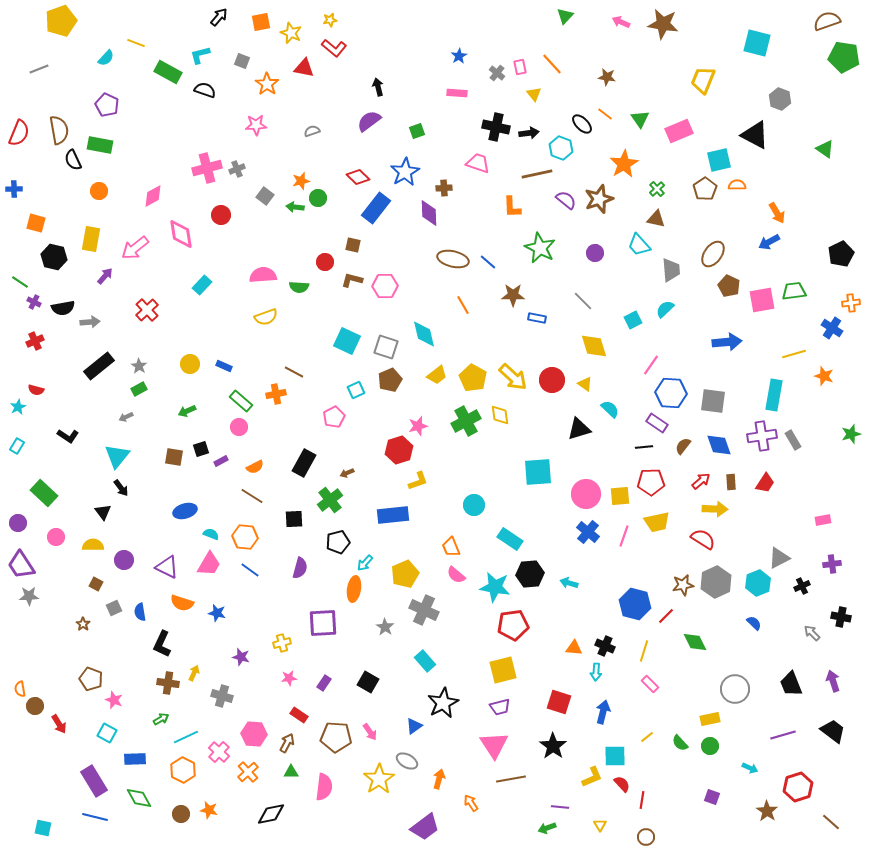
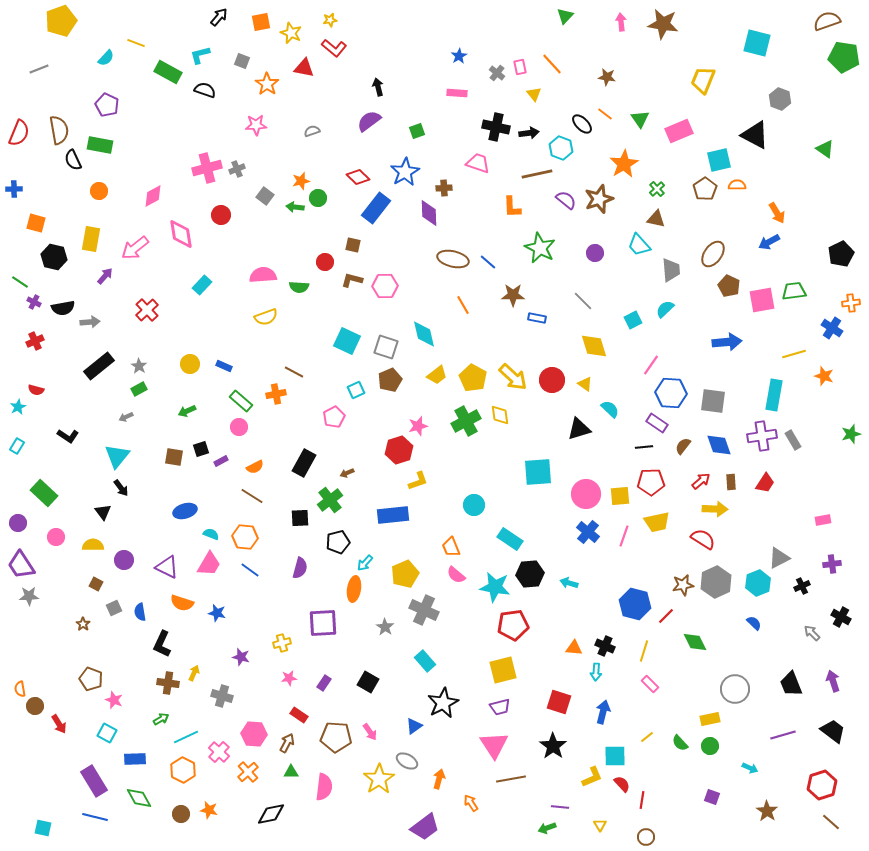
pink arrow at (621, 22): rotated 60 degrees clockwise
black square at (294, 519): moved 6 px right, 1 px up
black cross at (841, 617): rotated 18 degrees clockwise
red hexagon at (798, 787): moved 24 px right, 2 px up
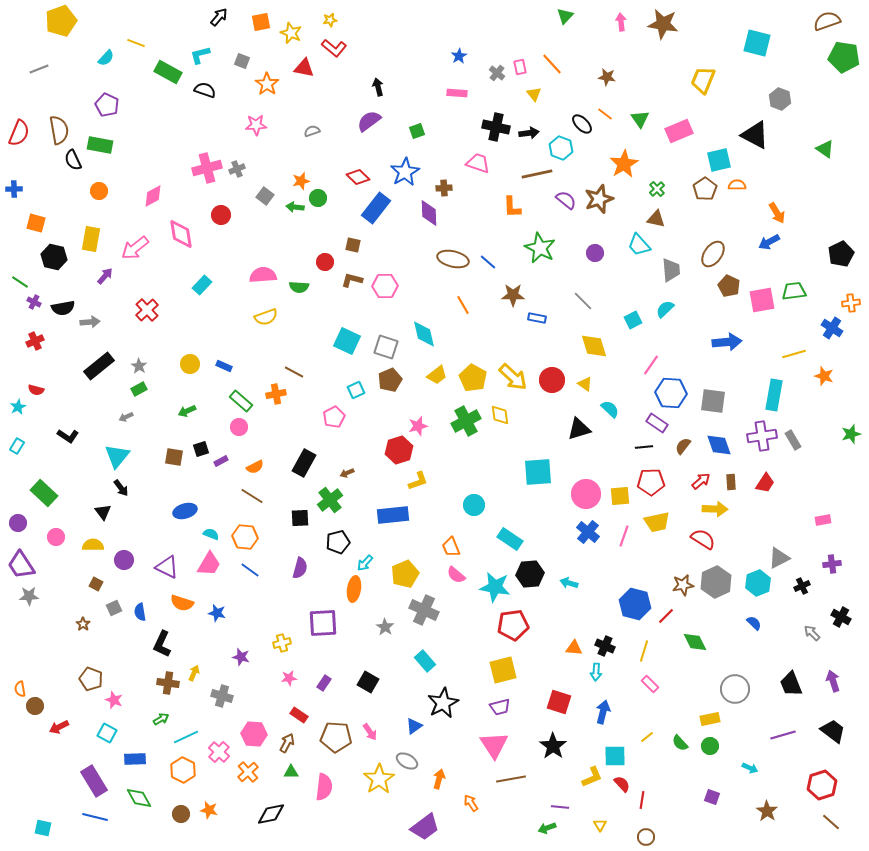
red arrow at (59, 724): moved 3 px down; rotated 96 degrees clockwise
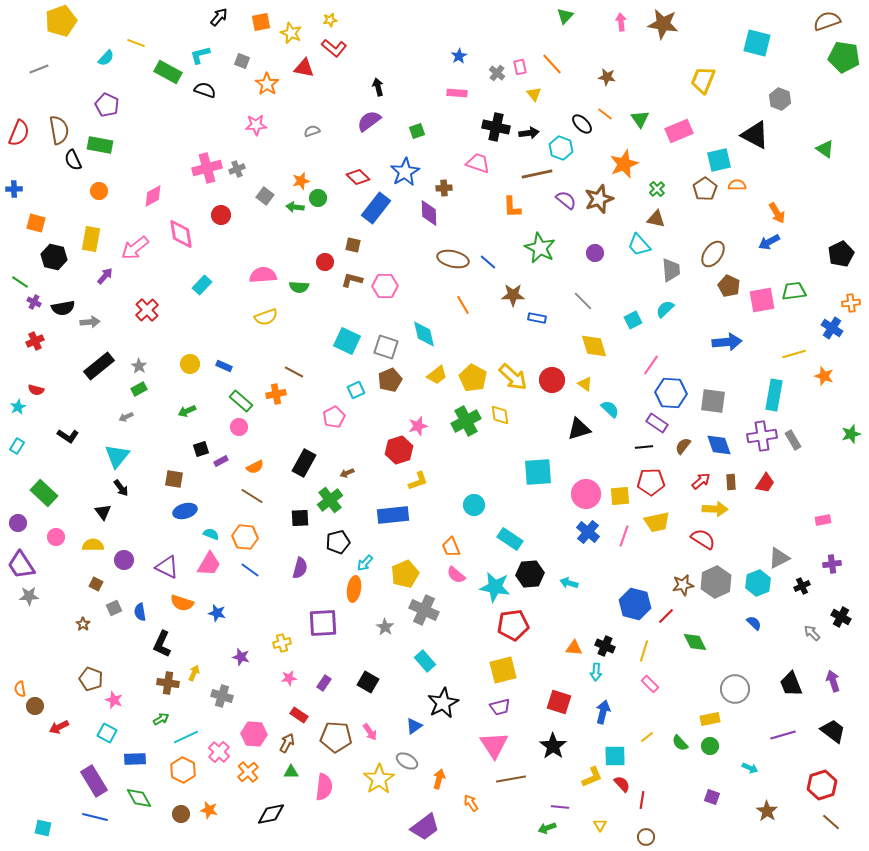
orange star at (624, 164): rotated 8 degrees clockwise
brown square at (174, 457): moved 22 px down
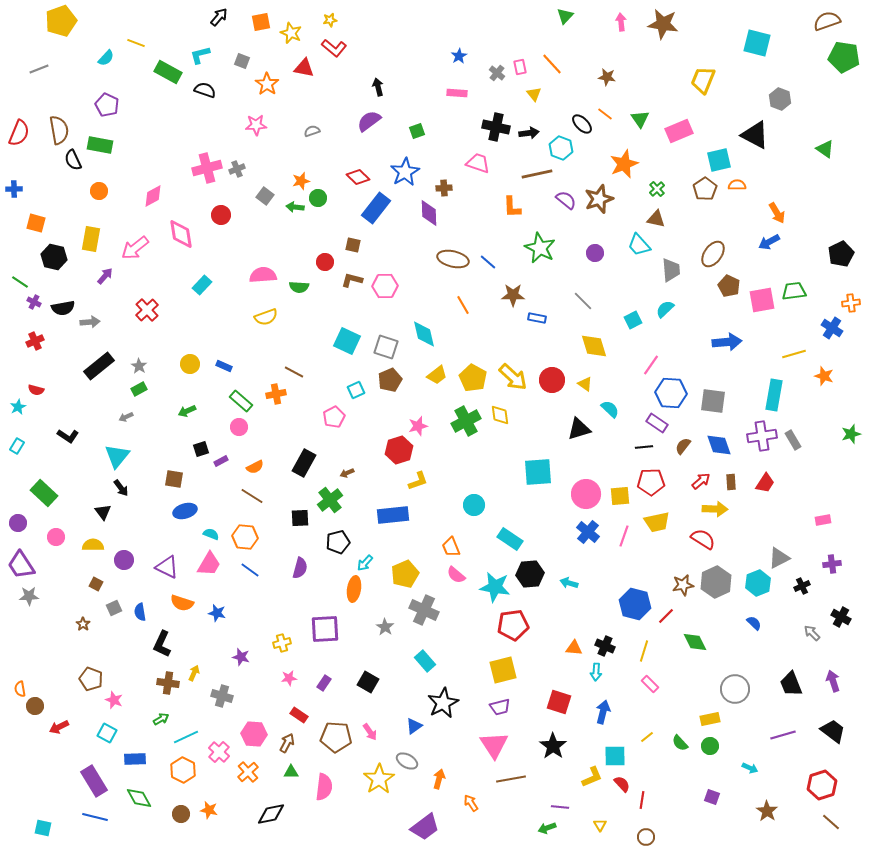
purple square at (323, 623): moved 2 px right, 6 px down
